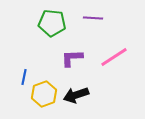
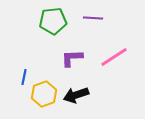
green pentagon: moved 1 px right, 2 px up; rotated 12 degrees counterclockwise
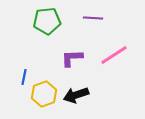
green pentagon: moved 6 px left
pink line: moved 2 px up
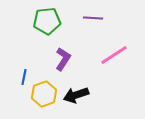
purple L-shape: moved 9 px left, 1 px down; rotated 125 degrees clockwise
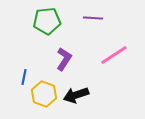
purple L-shape: moved 1 px right
yellow hexagon: rotated 20 degrees counterclockwise
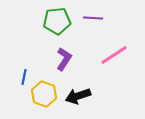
green pentagon: moved 10 px right
black arrow: moved 2 px right, 1 px down
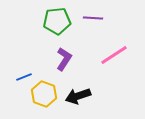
blue line: rotated 56 degrees clockwise
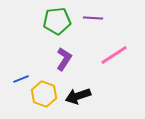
blue line: moved 3 px left, 2 px down
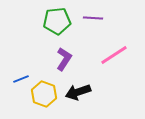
black arrow: moved 4 px up
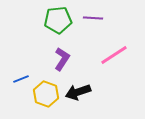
green pentagon: moved 1 px right, 1 px up
purple L-shape: moved 2 px left
yellow hexagon: moved 2 px right
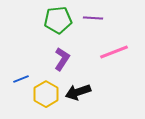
pink line: moved 3 px up; rotated 12 degrees clockwise
yellow hexagon: rotated 10 degrees clockwise
